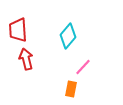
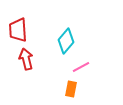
cyan diamond: moved 2 px left, 5 px down
pink line: moved 2 px left; rotated 18 degrees clockwise
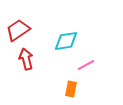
red trapezoid: rotated 60 degrees clockwise
cyan diamond: rotated 40 degrees clockwise
pink line: moved 5 px right, 2 px up
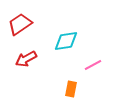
red trapezoid: moved 2 px right, 6 px up
red arrow: rotated 105 degrees counterclockwise
pink line: moved 7 px right
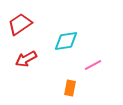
orange rectangle: moved 1 px left, 1 px up
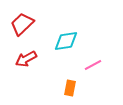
red trapezoid: moved 2 px right; rotated 10 degrees counterclockwise
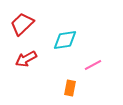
cyan diamond: moved 1 px left, 1 px up
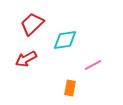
red trapezoid: moved 10 px right
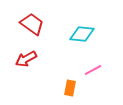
red trapezoid: rotated 80 degrees clockwise
cyan diamond: moved 17 px right, 6 px up; rotated 15 degrees clockwise
pink line: moved 5 px down
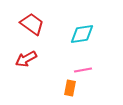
cyan diamond: rotated 15 degrees counterclockwise
pink line: moved 10 px left; rotated 18 degrees clockwise
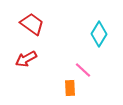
cyan diamond: moved 17 px right; rotated 50 degrees counterclockwise
pink line: rotated 54 degrees clockwise
orange rectangle: rotated 14 degrees counterclockwise
